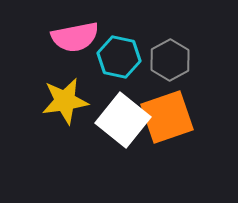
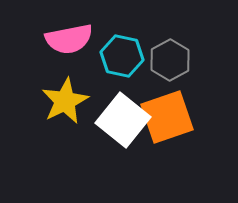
pink semicircle: moved 6 px left, 2 px down
cyan hexagon: moved 3 px right, 1 px up
yellow star: rotated 18 degrees counterclockwise
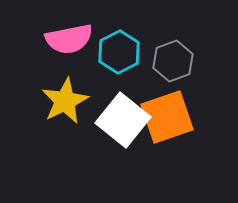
cyan hexagon: moved 3 px left, 4 px up; rotated 21 degrees clockwise
gray hexagon: moved 3 px right, 1 px down; rotated 9 degrees clockwise
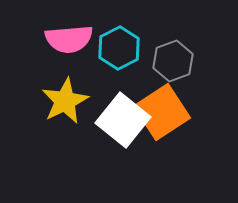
pink semicircle: rotated 6 degrees clockwise
cyan hexagon: moved 4 px up
orange square: moved 5 px left, 5 px up; rotated 14 degrees counterclockwise
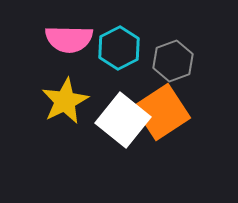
pink semicircle: rotated 6 degrees clockwise
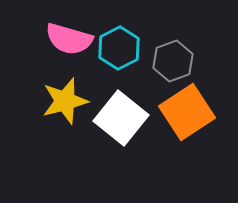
pink semicircle: rotated 15 degrees clockwise
yellow star: rotated 12 degrees clockwise
orange square: moved 25 px right
white square: moved 2 px left, 2 px up
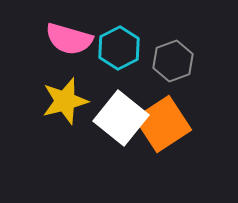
orange square: moved 24 px left, 12 px down
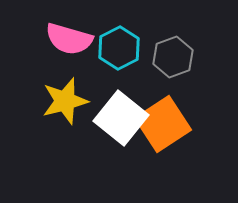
gray hexagon: moved 4 px up
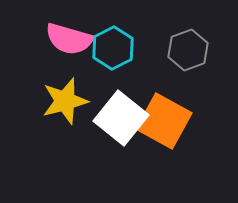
cyan hexagon: moved 6 px left
gray hexagon: moved 15 px right, 7 px up
orange square: moved 1 px right, 3 px up; rotated 28 degrees counterclockwise
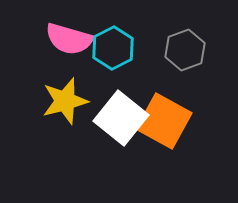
gray hexagon: moved 3 px left
